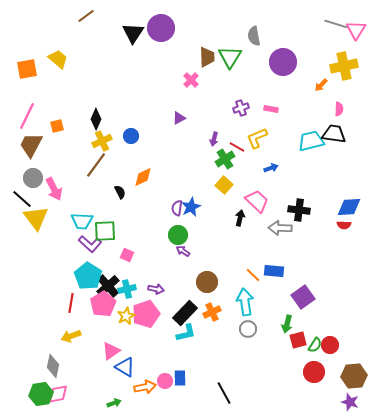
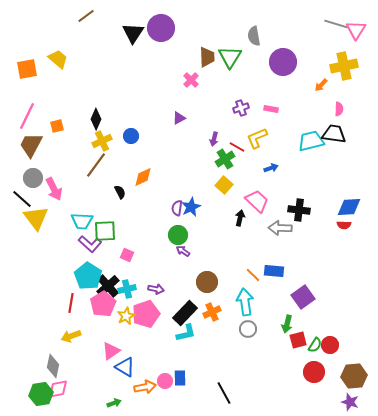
pink diamond at (58, 394): moved 5 px up
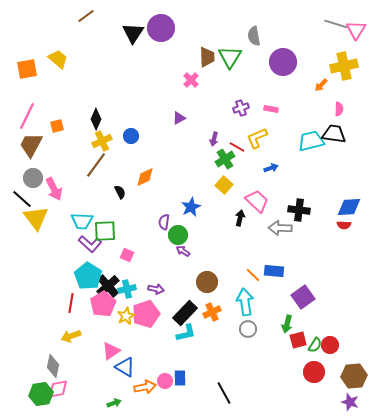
orange diamond at (143, 177): moved 2 px right
purple semicircle at (177, 208): moved 13 px left, 14 px down
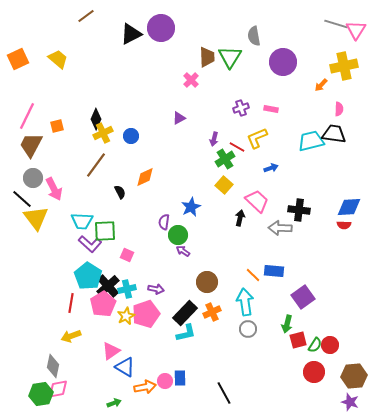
black triangle at (133, 33): moved 2 px left, 1 px down; rotated 30 degrees clockwise
orange square at (27, 69): moved 9 px left, 10 px up; rotated 15 degrees counterclockwise
yellow cross at (102, 141): moved 1 px right, 8 px up
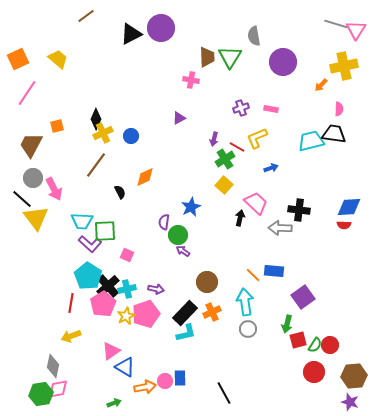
pink cross at (191, 80): rotated 35 degrees counterclockwise
pink line at (27, 116): moved 23 px up; rotated 8 degrees clockwise
pink trapezoid at (257, 201): moved 1 px left, 2 px down
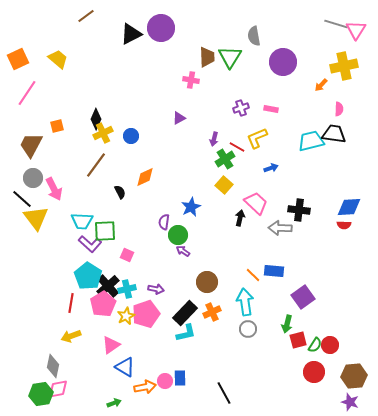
pink triangle at (111, 351): moved 6 px up
